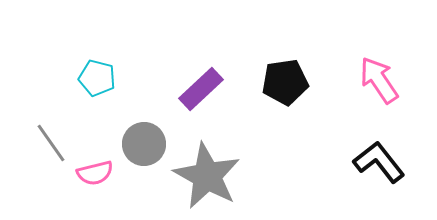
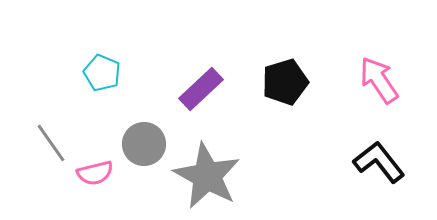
cyan pentagon: moved 5 px right, 5 px up; rotated 9 degrees clockwise
black pentagon: rotated 9 degrees counterclockwise
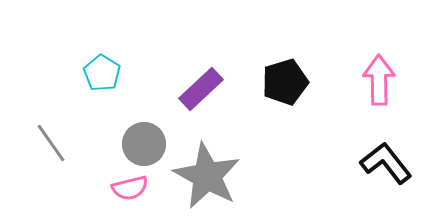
cyan pentagon: rotated 9 degrees clockwise
pink arrow: rotated 33 degrees clockwise
black L-shape: moved 7 px right, 1 px down
pink semicircle: moved 35 px right, 15 px down
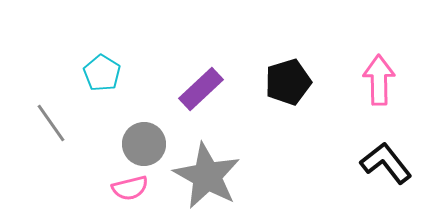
black pentagon: moved 3 px right
gray line: moved 20 px up
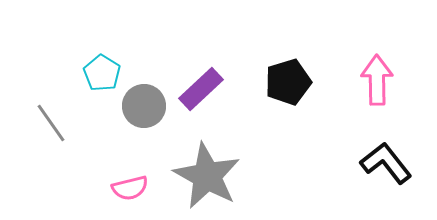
pink arrow: moved 2 px left
gray circle: moved 38 px up
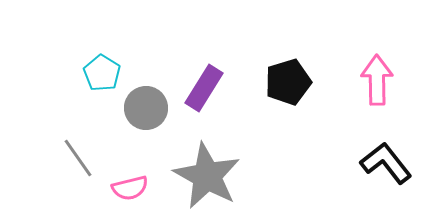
purple rectangle: moved 3 px right, 1 px up; rotated 15 degrees counterclockwise
gray circle: moved 2 px right, 2 px down
gray line: moved 27 px right, 35 px down
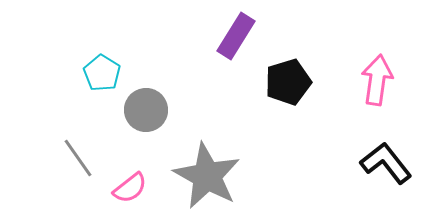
pink arrow: rotated 9 degrees clockwise
purple rectangle: moved 32 px right, 52 px up
gray circle: moved 2 px down
pink semicircle: rotated 24 degrees counterclockwise
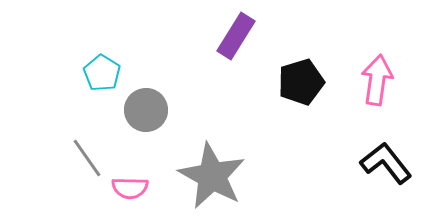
black pentagon: moved 13 px right
gray line: moved 9 px right
gray star: moved 5 px right
pink semicircle: rotated 39 degrees clockwise
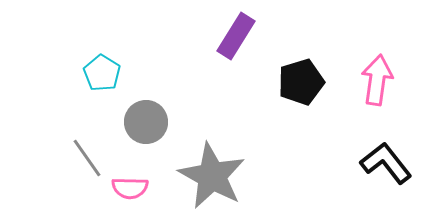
gray circle: moved 12 px down
